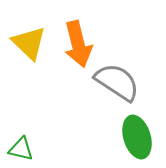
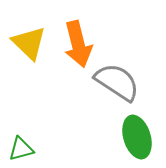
green triangle: rotated 28 degrees counterclockwise
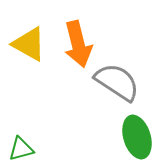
yellow triangle: moved 1 px down; rotated 15 degrees counterclockwise
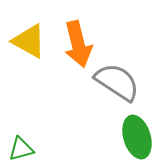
yellow triangle: moved 3 px up
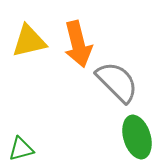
yellow triangle: rotated 42 degrees counterclockwise
gray semicircle: rotated 12 degrees clockwise
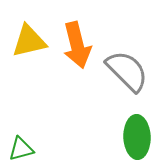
orange arrow: moved 1 px left, 1 px down
gray semicircle: moved 10 px right, 11 px up
green ellipse: rotated 15 degrees clockwise
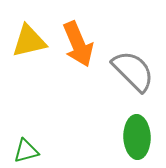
orange arrow: moved 1 px right, 1 px up; rotated 9 degrees counterclockwise
gray semicircle: moved 6 px right
green triangle: moved 5 px right, 2 px down
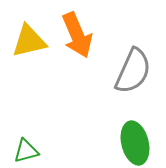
orange arrow: moved 1 px left, 9 px up
gray semicircle: rotated 69 degrees clockwise
green ellipse: moved 2 px left, 6 px down; rotated 12 degrees counterclockwise
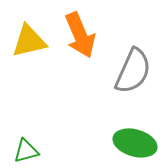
orange arrow: moved 3 px right
green ellipse: rotated 60 degrees counterclockwise
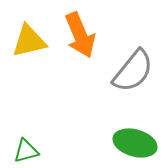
gray semicircle: rotated 15 degrees clockwise
